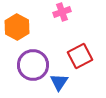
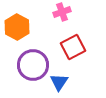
red square: moved 7 px left, 9 px up
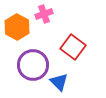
pink cross: moved 18 px left, 2 px down
red square: rotated 25 degrees counterclockwise
blue triangle: rotated 18 degrees counterclockwise
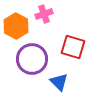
orange hexagon: moved 1 px left, 1 px up
red square: rotated 20 degrees counterclockwise
purple circle: moved 1 px left, 6 px up
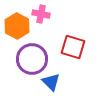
pink cross: moved 3 px left; rotated 30 degrees clockwise
orange hexagon: moved 1 px right
blue triangle: moved 8 px left
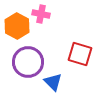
red square: moved 7 px right, 7 px down
purple circle: moved 4 px left, 3 px down
blue triangle: moved 2 px right
